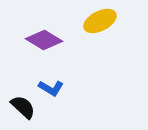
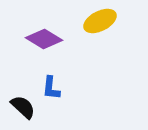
purple diamond: moved 1 px up
blue L-shape: rotated 65 degrees clockwise
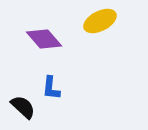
purple diamond: rotated 18 degrees clockwise
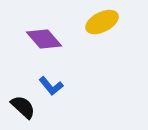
yellow ellipse: moved 2 px right, 1 px down
blue L-shape: moved 2 px up; rotated 45 degrees counterclockwise
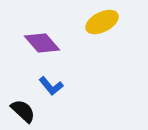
purple diamond: moved 2 px left, 4 px down
black semicircle: moved 4 px down
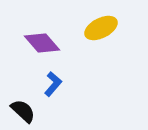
yellow ellipse: moved 1 px left, 6 px down
blue L-shape: moved 2 px right, 2 px up; rotated 100 degrees counterclockwise
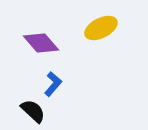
purple diamond: moved 1 px left
black semicircle: moved 10 px right
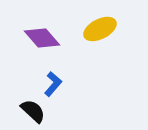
yellow ellipse: moved 1 px left, 1 px down
purple diamond: moved 1 px right, 5 px up
